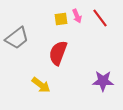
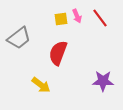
gray trapezoid: moved 2 px right
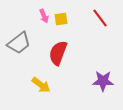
pink arrow: moved 33 px left
gray trapezoid: moved 5 px down
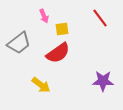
yellow square: moved 1 px right, 10 px down
red semicircle: rotated 145 degrees counterclockwise
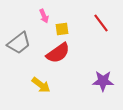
red line: moved 1 px right, 5 px down
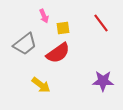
yellow square: moved 1 px right, 1 px up
gray trapezoid: moved 6 px right, 1 px down
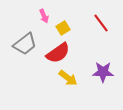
yellow square: rotated 24 degrees counterclockwise
purple star: moved 9 px up
yellow arrow: moved 27 px right, 7 px up
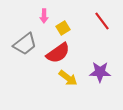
pink arrow: rotated 24 degrees clockwise
red line: moved 1 px right, 2 px up
purple star: moved 3 px left
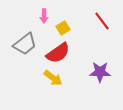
yellow arrow: moved 15 px left
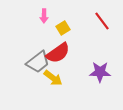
gray trapezoid: moved 13 px right, 18 px down
